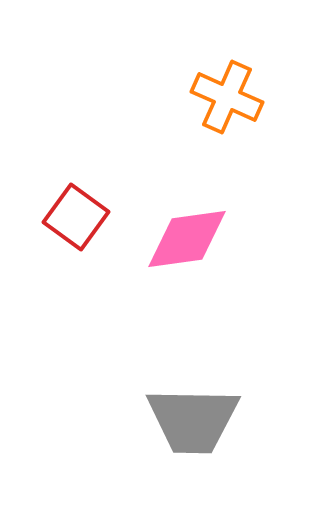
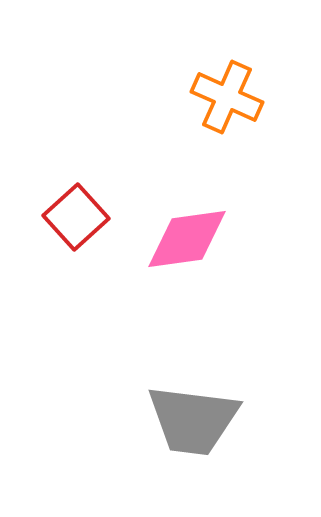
red square: rotated 12 degrees clockwise
gray trapezoid: rotated 6 degrees clockwise
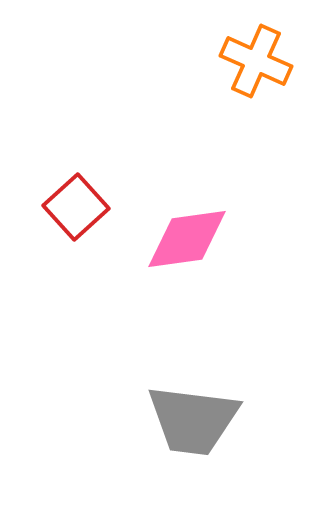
orange cross: moved 29 px right, 36 px up
red square: moved 10 px up
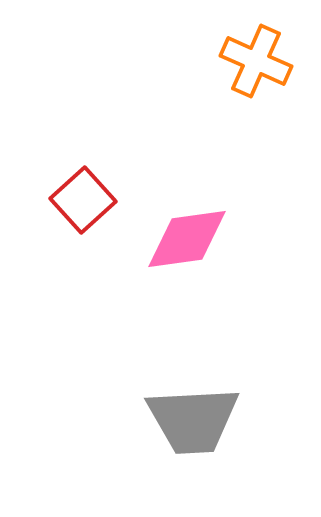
red square: moved 7 px right, 7 px up
gray trapezoid: rotated 10 degrees counterclockwise
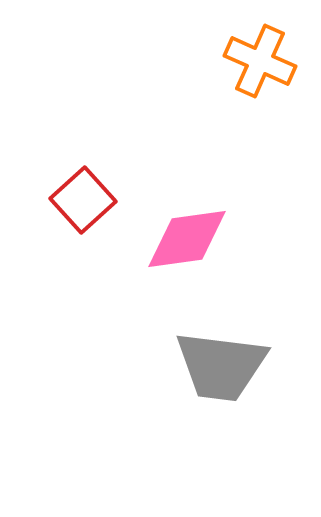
orange cross: moved 4 px right
gray trapezoid: moved 28 px right, 54 px up; rotated 10 degrees clockwise
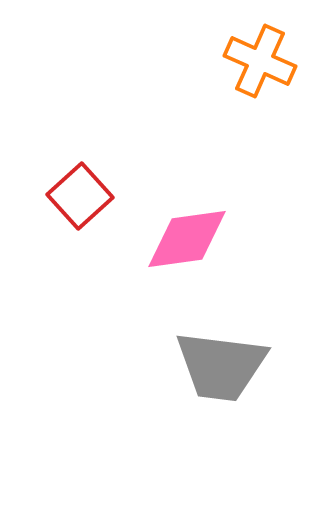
red square: moved 3 px left, 4 px up
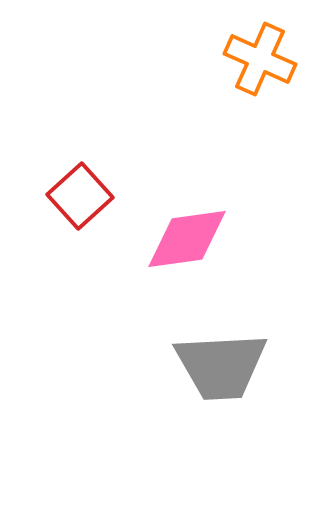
orange cross: moved 2 px up
gray trapezoid: rotated 10 degrees counterclockwise
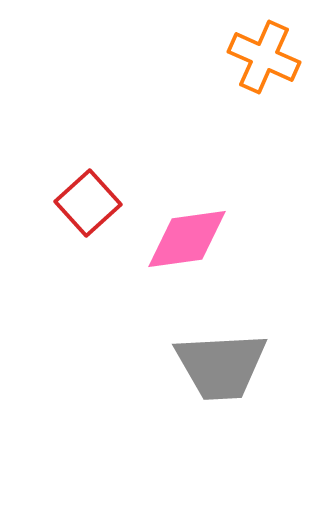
orange cross: moved 4 px right, 2 px up
red square: moved 8 px right, 7 px down
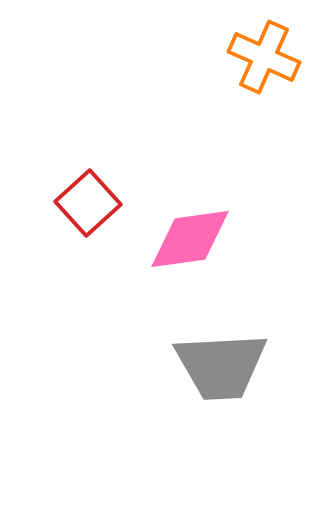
pink diamond: moved 3 px right
